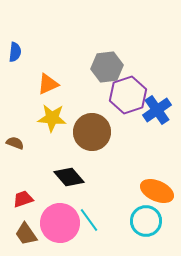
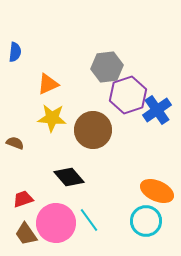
brown circle: moved 1 px right, 2 px up
pink circle: moved 4 px left
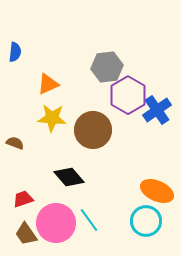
purple hexagon: rotated 12 degrees counterclockwise
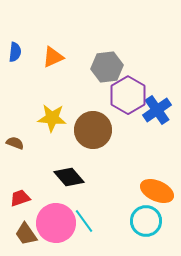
orange triangle: moved 5 px right, 27 px up
red trapezoid: moved 3 px left, 1 px up
cyan line: moved 5 px left, 1 px down
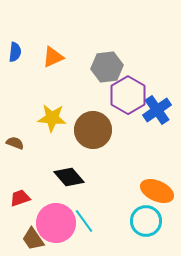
brown trapezoid: moved 7 px right, 5 px down
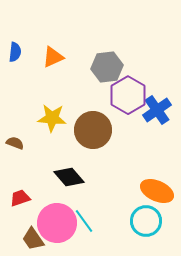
pink circle: moved 1 px right
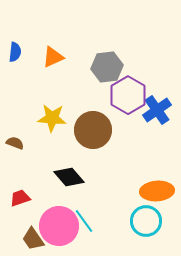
orange ellipse: rotated 28 degrees counterclockwise
pink circle: moved 2 px right, 3 px down
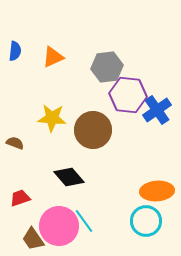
blue semicircle: moved 1 px up
purple hexagon: rotated 24 degrees counterclockwise
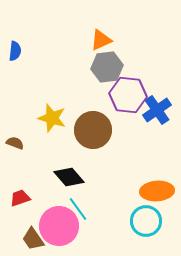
orange triangle: moved 48 px right, 17 px up
yellow star: rotated 12 degrees clockwise
cyan line: moved 6 px left, 12 px up
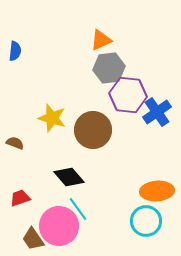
gray hexagon: moved 2 px right, 1 px down
blue cross: moved 2 px down
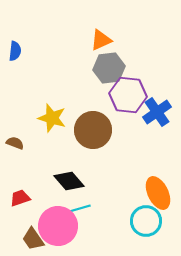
black diamond: moved 4 px down
orange ellipse: moved 1 px right, 2 px down; rotated 68 degrees clockwise
cyan line: rotated 70 degrees counterclockwise
pink circle: moved 1 px left
